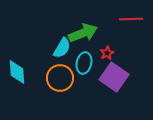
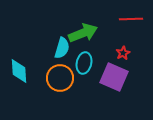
cyan semicircle: rotated 15 degrees counterclockwise
red star: moved 16 px right
cyan diamond: moved 2 px right, 1 px up
purple square: rotated 12 degrees counterclockwise
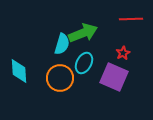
cyan semicircle: moved 4 px up
cyan ellipse: rotated 15 degrees clockwise
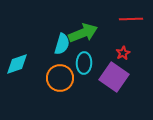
cyan ellipse: rotated 25 degrees counterclockwise
cyan diamond: moved 2 px left, 7 px up; rotated 75 degrees clockwise
purple square: rotated 12 degrees clockwise
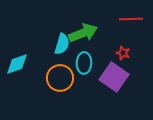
red star: rotated 24 degrees counterclockwise
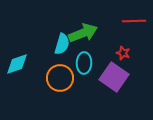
red line: moved 3 px right, 2 px down
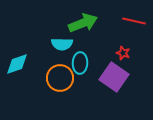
red line: rotated 15 degrees clockwise
green arrow: moved 10 px up
cyan semicircle: rotated 75 degrees clockwise
cyan ellipse: moved 4 px left
